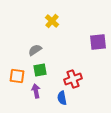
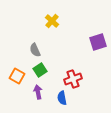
purple square: rotated 12 degrees counterclockwise
gray semicircle: rotated 80 degrees counterclockwise
green square: rotated 24 degrees counterclockwise
orange square: rotated 21 degrees clockwise
purple arrow: moved 2 px right, 1 px down
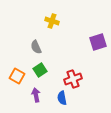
yellow cross: rotated 24 degrees counterclockwise
gray semicircle: moved 1 px right, 3 px up
purple arrow: moved 2 px left, 3 px down
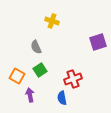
purple arrow: moved 6 px left
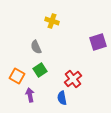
red cross: rotated 18 degrees counterclockwise
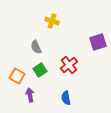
red cross: moved 4 px left, 14 px up
blue semicircle: moved 4 px right
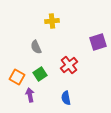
yellow cross: rotated 24 degrees counterclockwise
green square: moved 4 px down
orange square: moved 1 px down
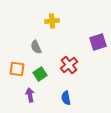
orange square: moved 8 px up; rotated 21 degrees counterclockwise
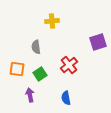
gray semicircle: rotated 16 degrees clockwise
